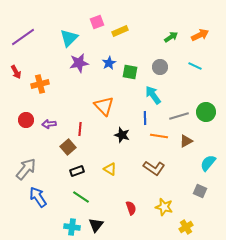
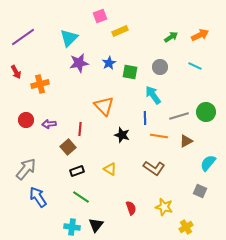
pink square: moved 3 px right, 6 px up
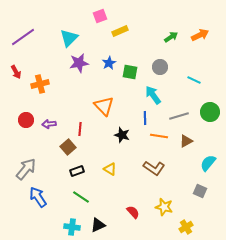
cyan line: moved 1 px left, 14 px down
green circle: moved 4 px right
red semicircle: moved 2 px right, 4 px down; rotated 24 degrees counterclockwise
black triangle: moved 2 px right; rotated 28 degrees clockwise
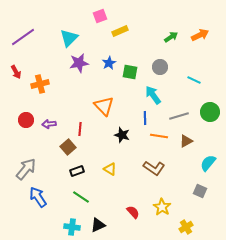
yellow star: moved 2 px left; rotated 18 degrees clockwise
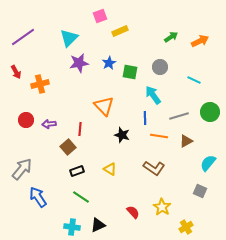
orange arrow: moved 6 px down
gray arrow: moved 4 px left
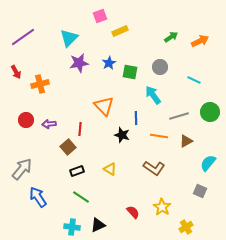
blue line: moved 9 px left
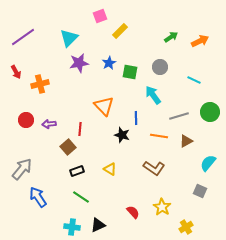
yellow rectangle: rotated 21 degrees counterclockwise
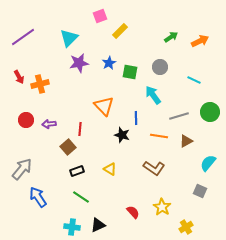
red arrow: moved 3 px right, 5 px down
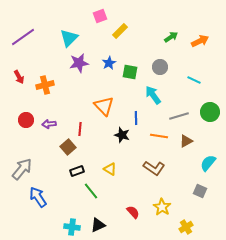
orange cross: moved 5 px right, 1 px down
green line: moved 10 px right, 6 px up; rotated 18 degrees clockwise
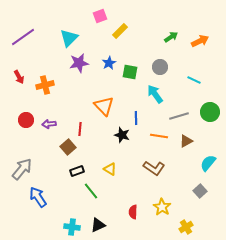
cyan arrow: moved 2 px right, 1 px up
gray square: rotated 24 degrees clockwise
red semicircle: rotated 136 degrees counterclockwise
